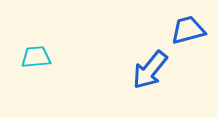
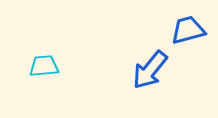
cyan trapezoid: moved 8 px right, 9 px down
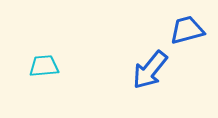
blue trapezoid: moved 1 px left
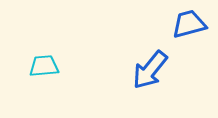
blue trapezoid: moved 2 px right, 6 px up
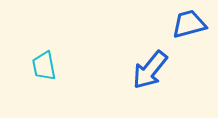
cyan trapezoid: rotated 96 degrees counterclockwise
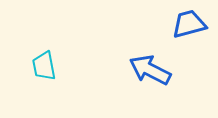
blue arrow: rotated 78 degrees clockwise
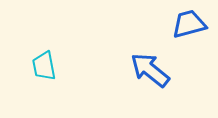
blue arrow: rotated 12 degrees clockwise
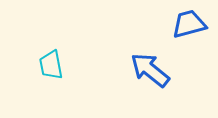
cyan trapezoid: moved 7 px right, 1 px up
